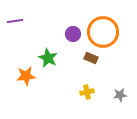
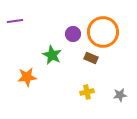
green star: moved 4 px right, 3 px up
orange star: moved 1 px right, 1 px down
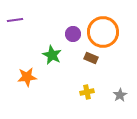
purple line: moved 1 px up
gray star: rotated 24 degrees counterclockwise
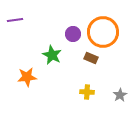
yellow cross: rotated 16 degrees clockwise
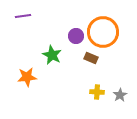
purple line: moved 8 px right, 4 px up
purple circle: moved 3 px right, 2 px down
yellow cross: moved 10 px right
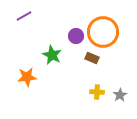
purple line: moved 1 px right; rotated 21 degrees counterclockwise
brown rectangle: moved 1 px right
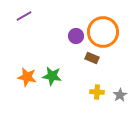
green star: moved 21 px down; rotated 18 degrees counterclockwise
orange star: rotated 18 degrees clockwise
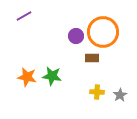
brown rectangle: rotated 24 degrees counterclockwise
